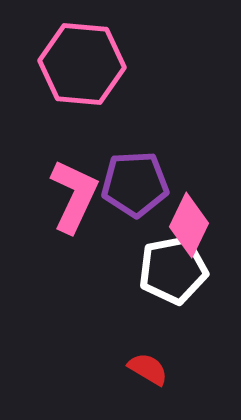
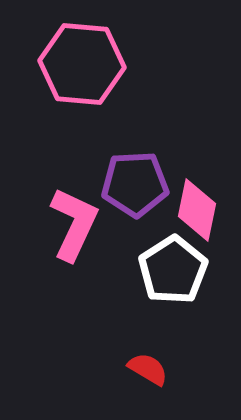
pink L-shape: moved 28 px down
pink diamond: moved 8 px right, 15 px up; rotated 14 degrees counterclockwise
white pentagon: rotated 22 degrees counterclockwise
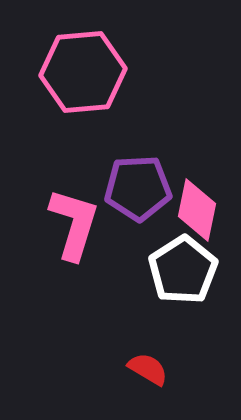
pink hexagon: moved 1 px right, 8 px down; rotated 10 degrees counterclockwise
purple pentagon: moved 3 px right, 4 px down
pink L-shape: rotated 8 degrees counterclockwise
white pentagon: moved 10 px right
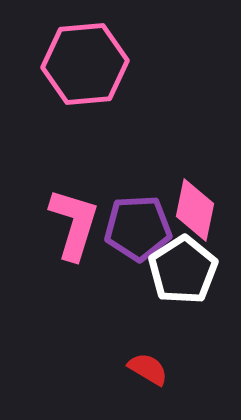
pink hexagon: moved 2 px right, 8 px up
purple pentagon: moved 40 px down
pink diamond: moved 2 px left
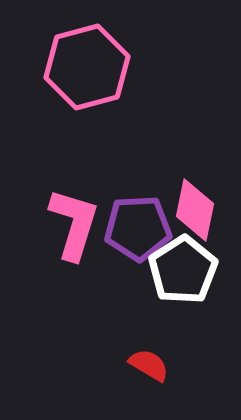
pink hexagon: moved 2 px right, 3 px down; rotated 10 degrees counterclockwise
red semicircle: moved 1 px right, 4 px up
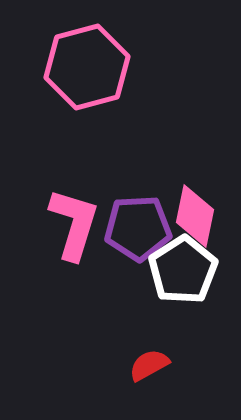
pink diamond: moved 6 px down
red semicircle: rotated 60 degrees counterclockwise
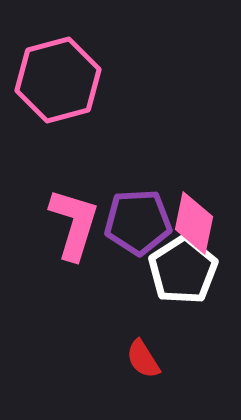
pink hexagon: moved 29 px left, 13 px down
pink diamond: moved 1 px left, 7 px down
purple pentagon: moved 6 px up
red semicircle: moved 6 px left, 6 px up; rotated 93 degrees counterclockwise
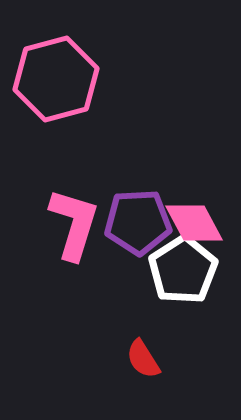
pink hexagon: moved 2 px left, 1 px up
pink diamond: rotated 40 degrees counterclockwise
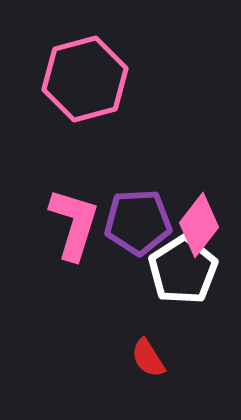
pink hexagon: moved 29 px right
pink diamond: moved 5 px right, 2 px down; rotated 66 degrees clockwise
red semicircle: moved 5 px right, 1 px up
